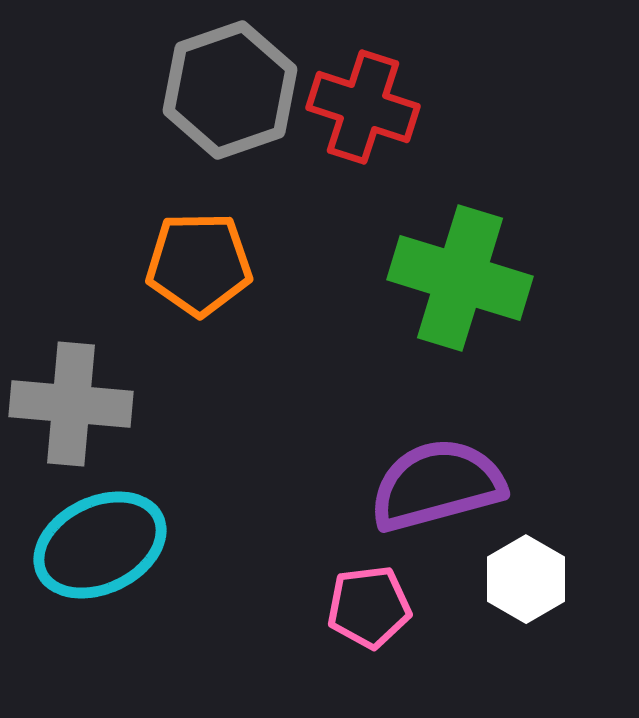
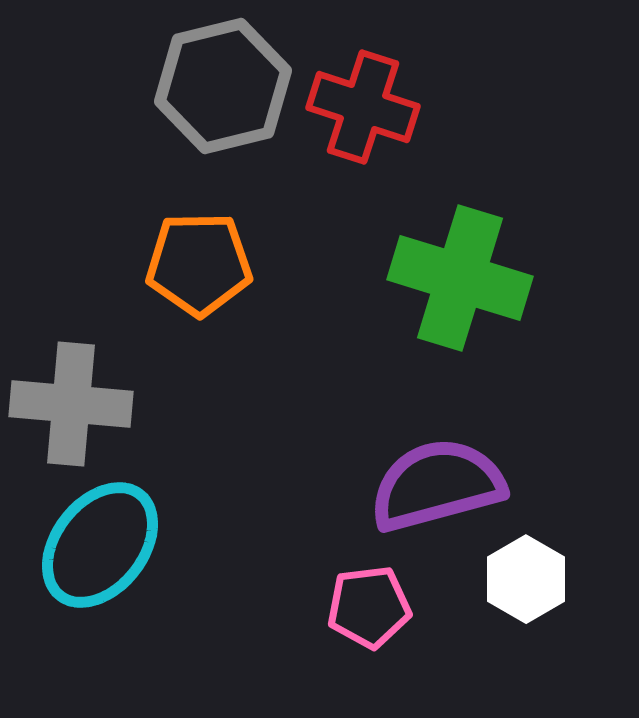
gray hexagon: moved 7 px left, 4 px up; rotated 5 degrees clockwise
cyan ellipse: rotated 26 degrees counterclockwise
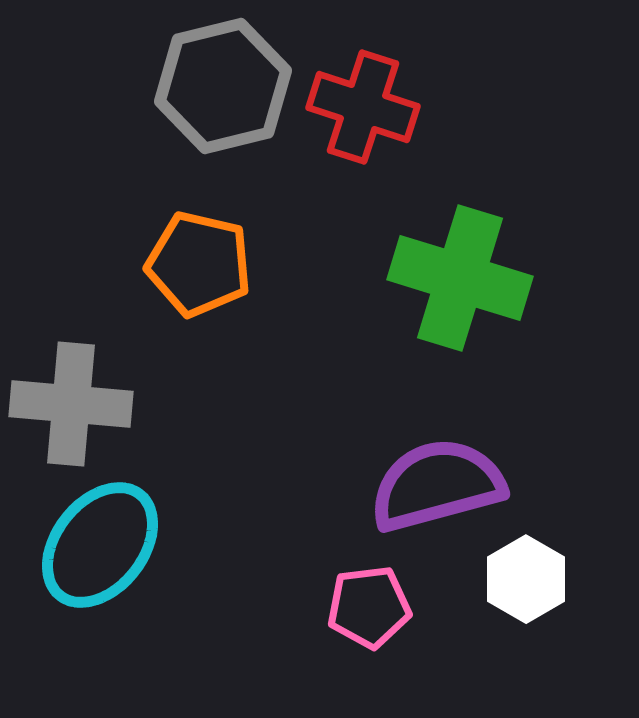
orange pentagon: rotated 14 degrees clockwise
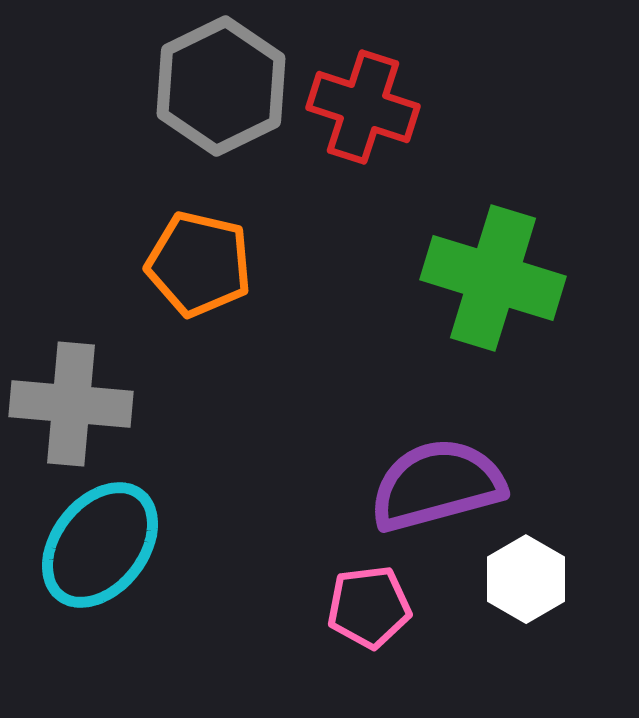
gray hexagon: moved 2 px left; rotated 12 degrees counterclockwise
green cross: moved 33 px right
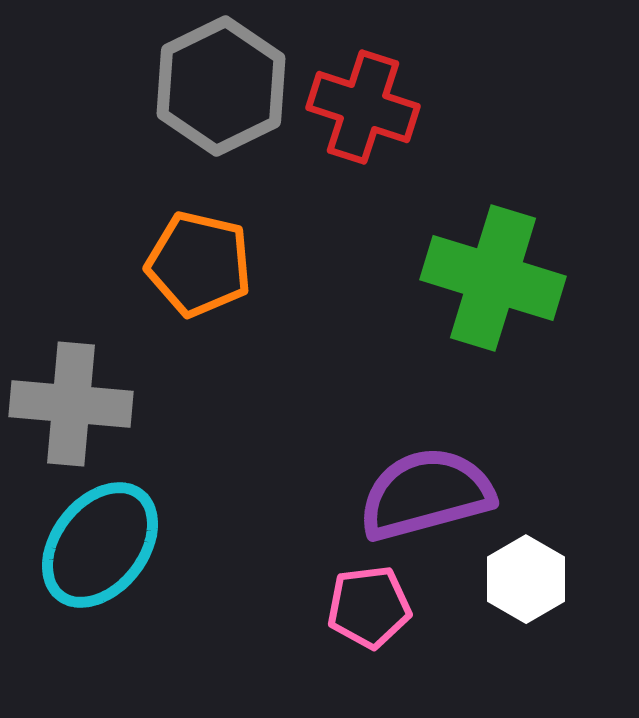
purple semicircle: moved 11 px left, 9 px down
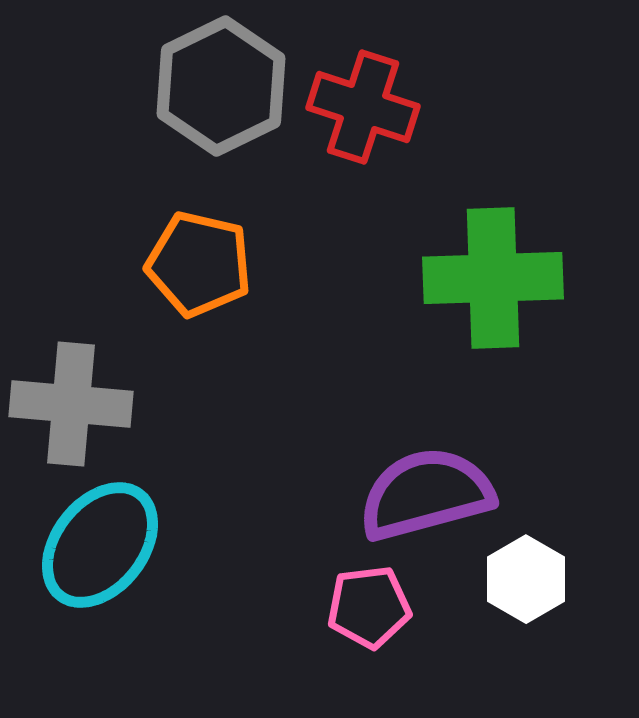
green cross: rotated 19 degrees counterclockwise
